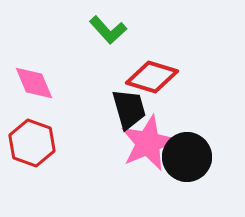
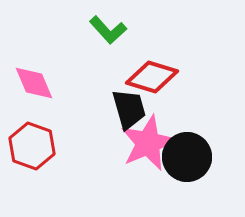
red hexagon: moved 3 px down
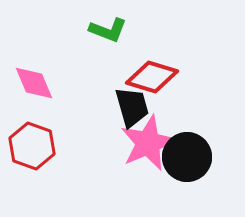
green L-shape: rotated 27 degrees counterclockwise
black trapezoid: moved 3 px right, 2 px up
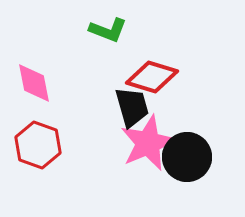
pink diamond: rotated 12 degrees clockwise
red hexagon: moved 6 px right, 1 px up
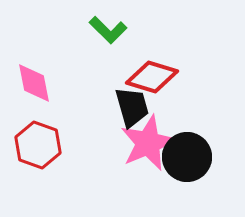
green L-shape: rotated 24 degrees clockwise
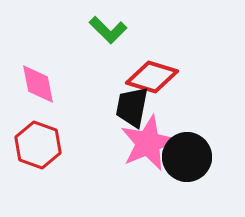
pink diamond: moved 4 px right, 1 px down
black trapezoid: rotated 153 degrees counterclockwise
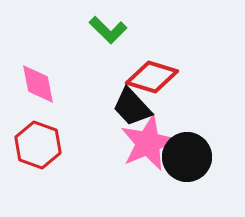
black trapezoid: rotated 54 degrees counterclockwise
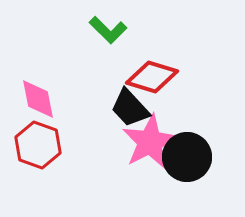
pink diamond: moved 15 px down
black trapezoid: moved 2 px left, 1 px down
pink star: moved 2 px right, 1 px up; rotated 4 degrees counterclockwise
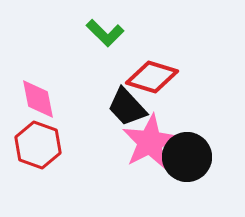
green L-shape: moved 3 px left, 3 px down
black trapezoid: moved 3 px left, 1 px up
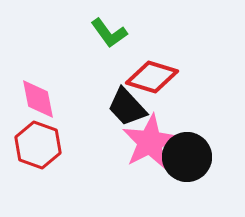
green L-shape: moved 4 px right; rotated 9 degrees clockwise
